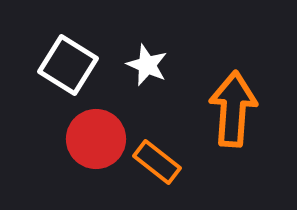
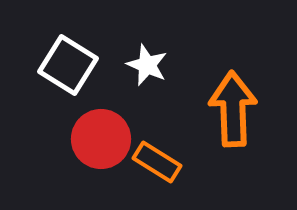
orange arrow: rotated 6 degrees counterclockwise
red circle: moved 5 px right
orange rectangle: rotated 6 degrees counterclockwise
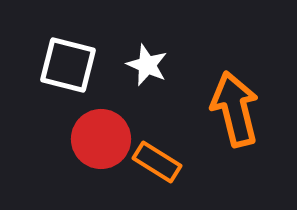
white square: rotated 18 degrees counterclockwise
orange arrow: moved 2 px right; rotated 12 degrees counterclockwise
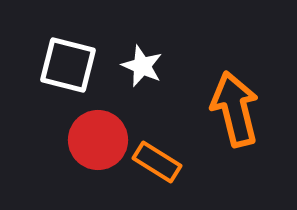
white star: moved 5 px left, 1 px down
red circle: moved 3 px left, 1 px down
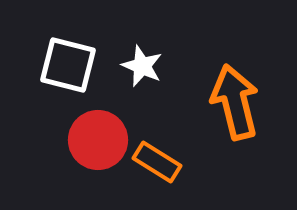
orange arrow: moved 7 px up
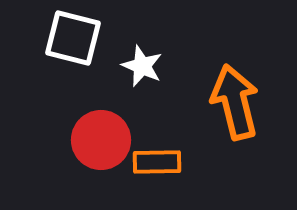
white square: moved 5 px right, 27 px up
red circle: moved 3 px right
orange rectangle: rotated 33 degrees counterclockwise
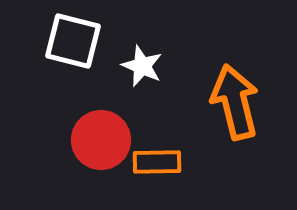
white square: moved 3 px down
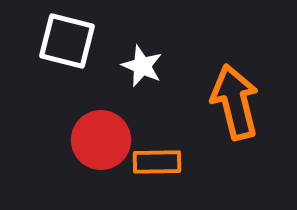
white square: moved 6 px left
